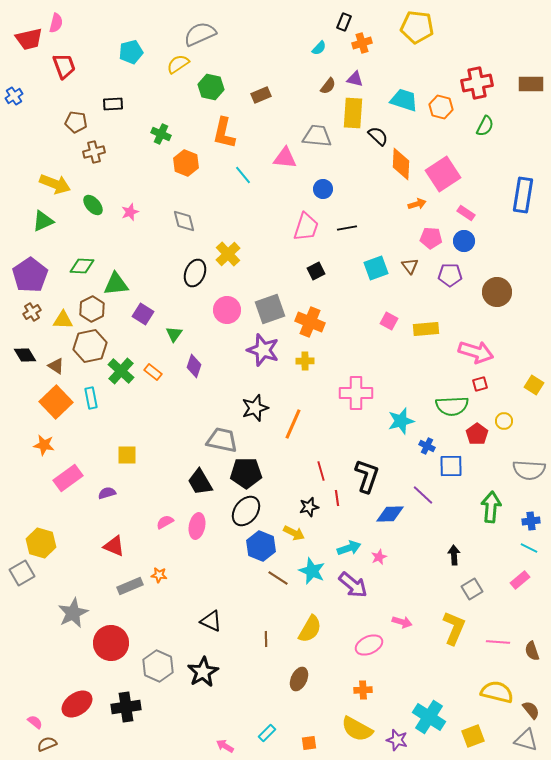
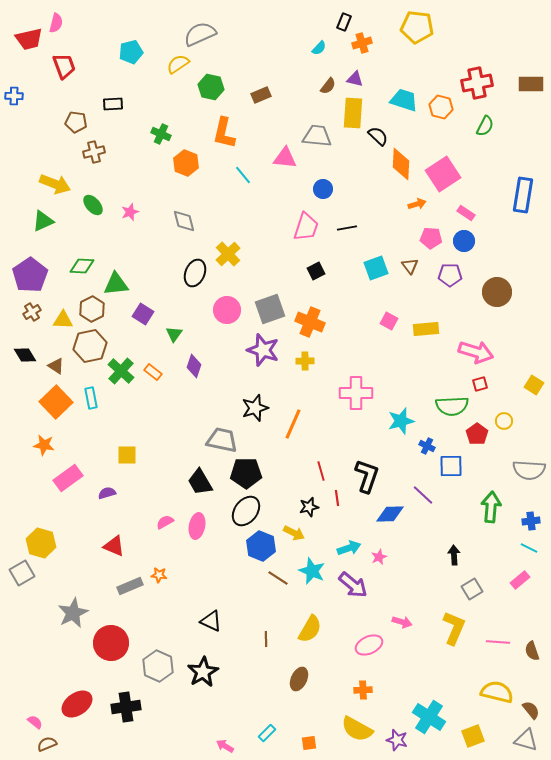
blue cross at (14, 96): rotated 36 degrees clockwise
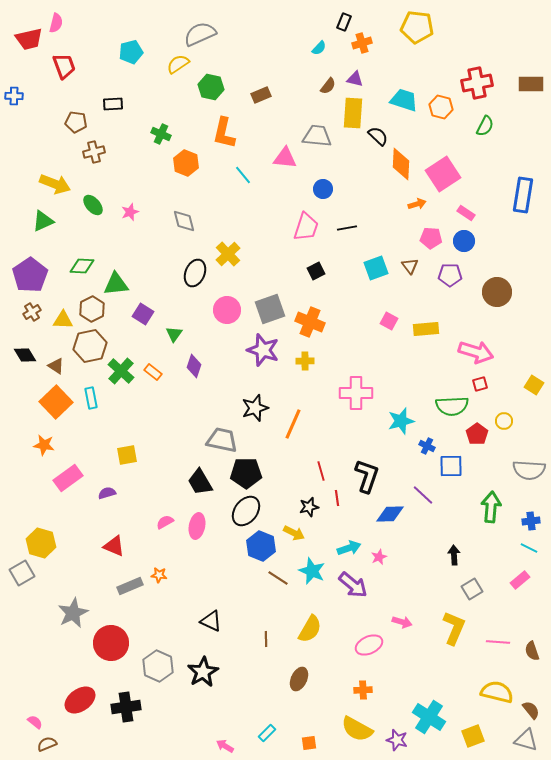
yellow square at (127, 455): rotated 10 degrees counterclockwise
red ellipse at (77, 704): moved 3 px right, 4 px up
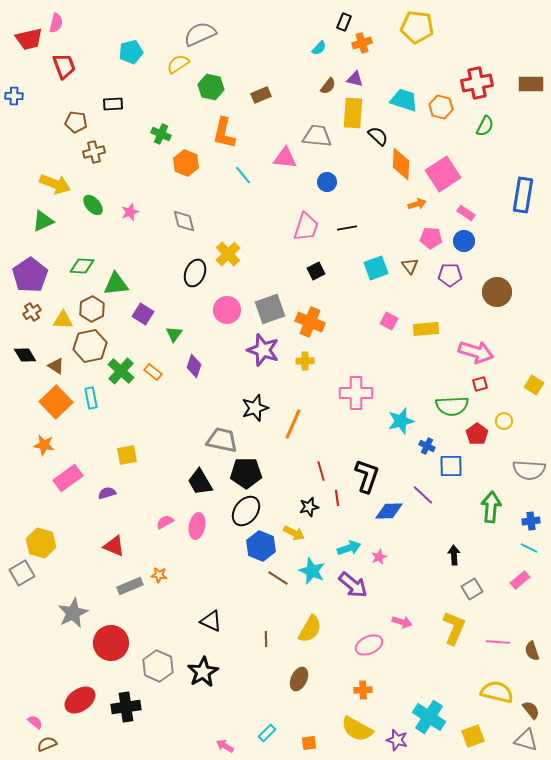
blue circle at (323, 189): moved 4 px right, 7 px up
blue diamond at (390, 514): moved 1 px left, 3 px up
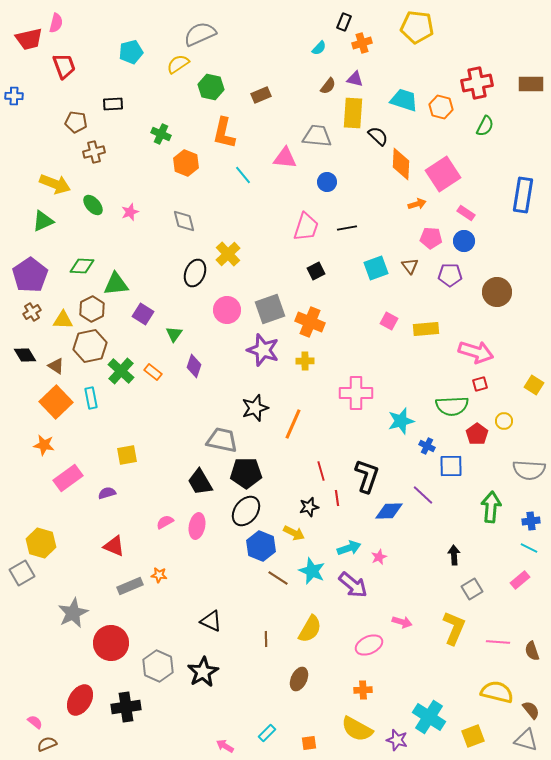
red ellipse at (80, 700): rotated 24 degrees counterclockwise
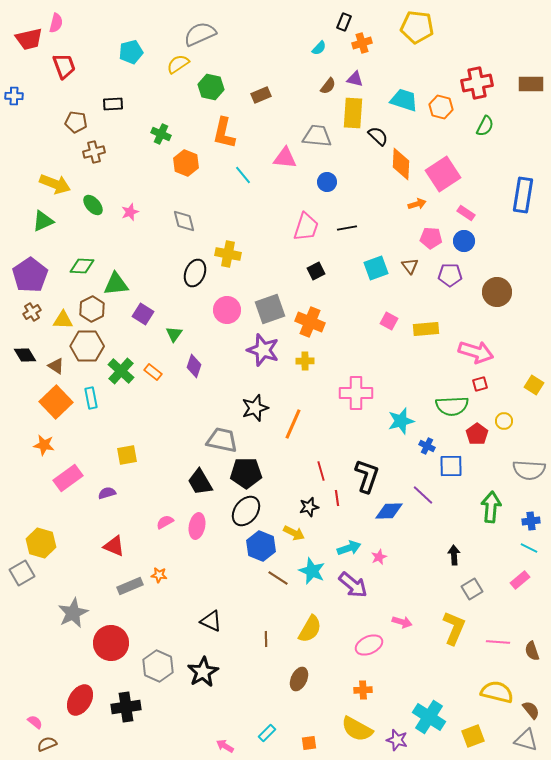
yellow cross at (228, 254): rotated 35 degrees counterclockwise
brown hexagon at (90, 346): moved 3 px left; rotated 12 degrees clockwise
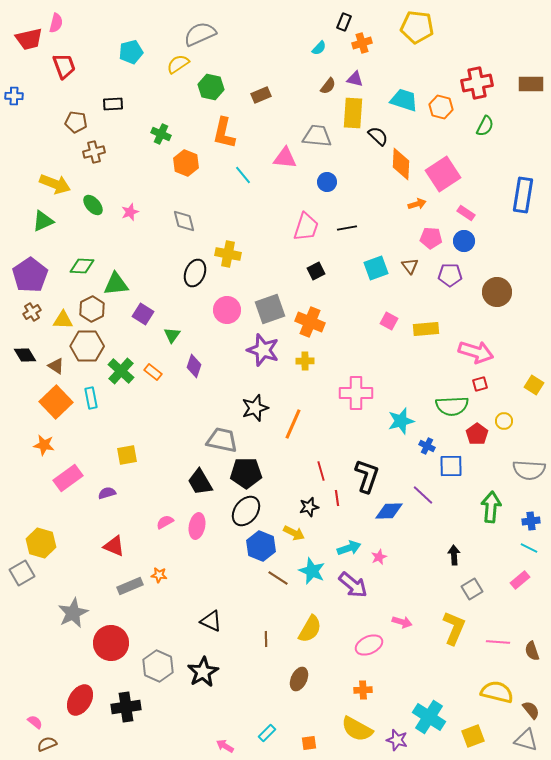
green triangle at (174, 334): moved 2 px left, 1 px down
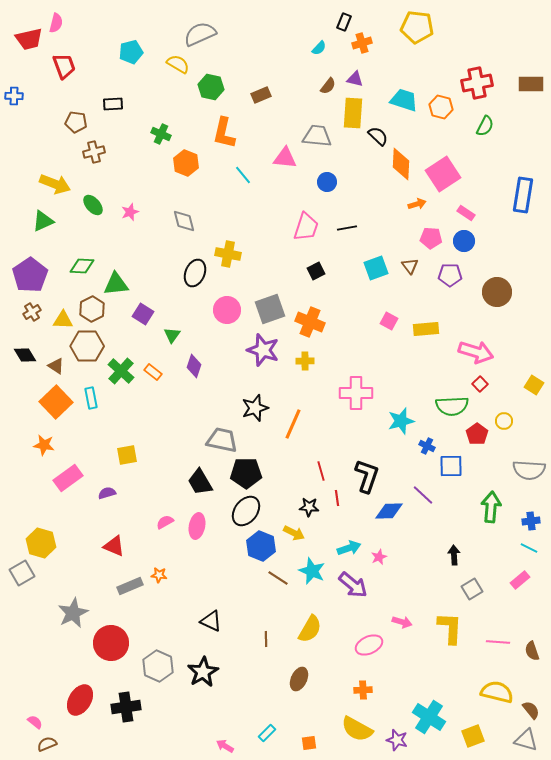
yellow semicircle at (178, 64): rotated 65 degrees clockwise
red square at (480, 384): rotated 28 degrees counterclockwise
black star at (309, 507): rotated 18 degrees clockwise
yellow L-shape at (454, 628): moved 4 px left; rotated 20 degrees counterclockwise
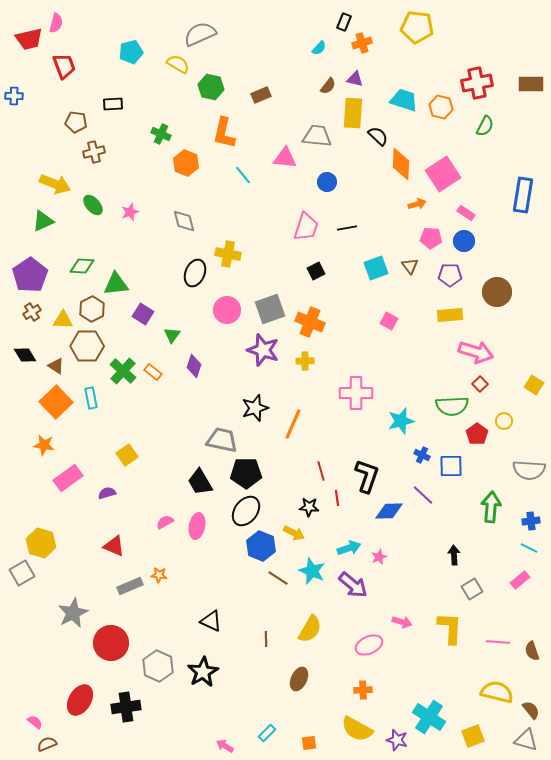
yellow rectangle at (426, 329): moved 24 px right, 14 px up
green cross at (121, 371): moved 2 px right
blue cross at (427, 446): moved 5 px left, 9 px down
yellow square at (127, 455): rotated 25 degrees counterclockwise
